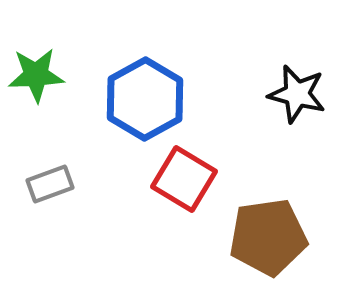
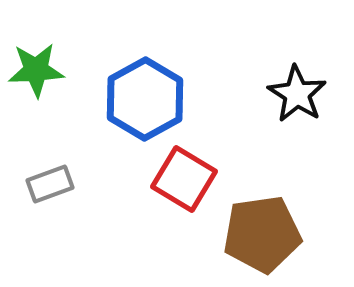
green star: moved 5 px up
black star: rotated 18 degrees clockwise
brown pentagon: moved 6 px left, 3 px up
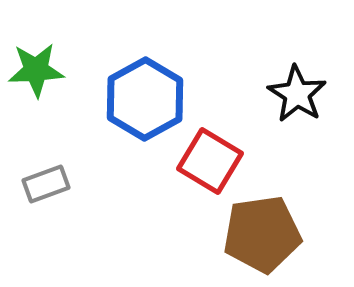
red square: moved 26 px right, 18 px up
gray rectangle: moved 4 px left
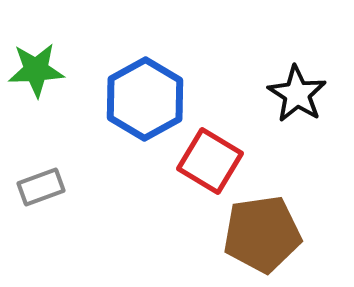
gray rectangle: moved 5 px left, 3 px down
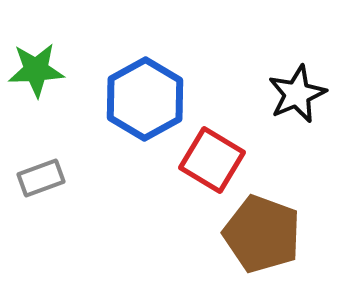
black star: rotated 16 degrees clockwise
red square: moved 2 px right, 1 px up
gray rectangle: moved 9 px up
brown pentagon: rotated 28 degrees clockwise
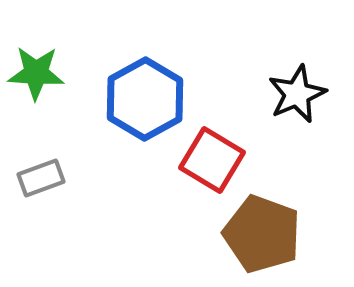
green star: moved 3 px down; rotated 6 degrees clockwise
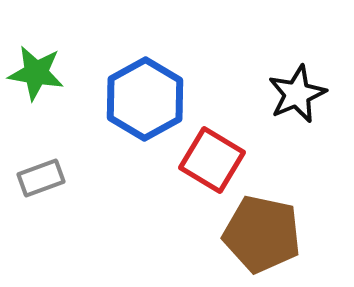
green star: rotated 6 degrees clockwise
brown pentagon: rotated 8 degrees counterclockwise
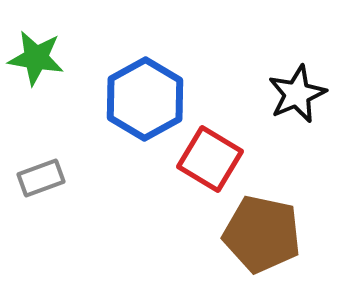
green star: moved 15 px up
red square: moved 2 px left, 1 px up
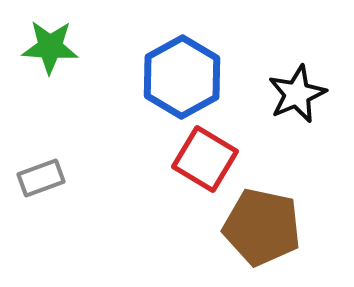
green star: moved 14 px right, 11 px up; rotated 6 degrees counterclockwise
blue hexagon: moved 37 px right, 22 px up
red square: moved 5 px left
brown pentagon: moved 7 px up
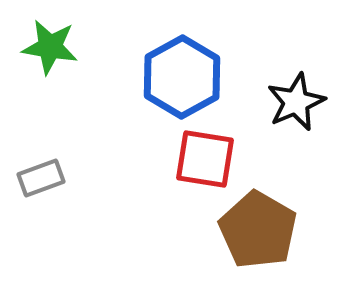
green star: rotated 6 degrees clockwise
black star: moved 1 px left, 8 px down
red square: rotated 22 degrees counterclockwise
brown pentagon: moved 4 px left, 3 px down; rotated 18 degrees clockwise
